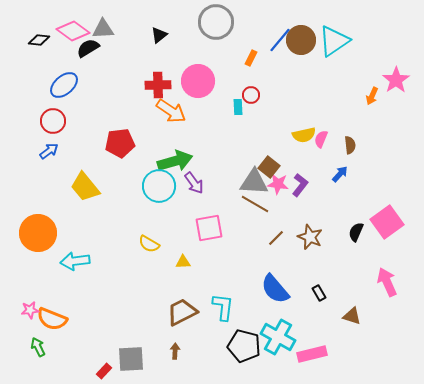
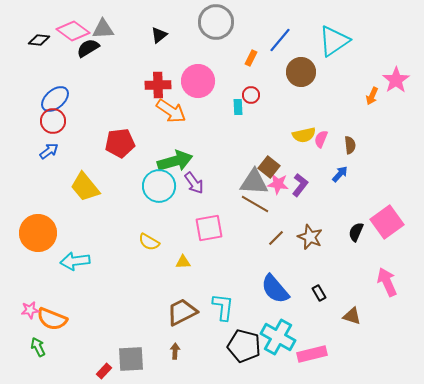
brown circle at (301, 40): moved 32 px down
blue ellipse at (64, 85): moved 9 px left, 14 px down
yellow semicircle at (149, 244): moved 2 px up
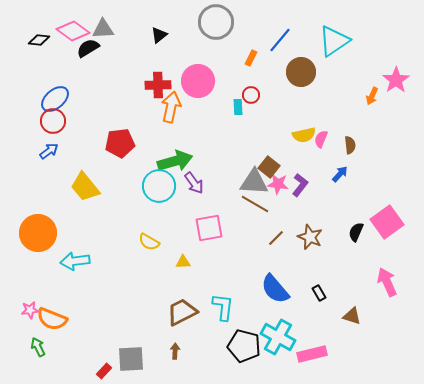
orange arrow at (171, 111): moved 4 px up; rotated 112 degrees counterclockwise
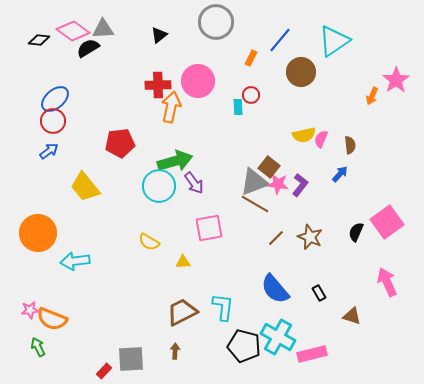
gray triangle at (254, 182): rotated 24 degrees counterclockwise
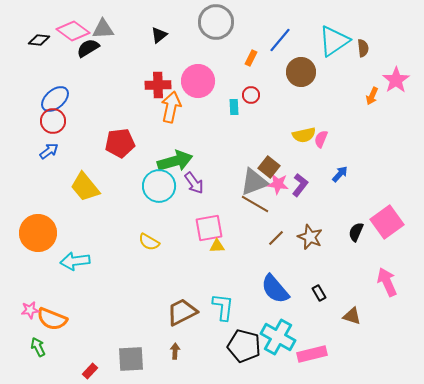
cyan rectangle at (238, 107): moved 4 px left
brown semicircle at (350, 145): moved 13 px right, 97 px up
yellow triangle at (183, 262): moved 34 px right, 16 px up
red rectangle at (104, 371): moved 14 px left
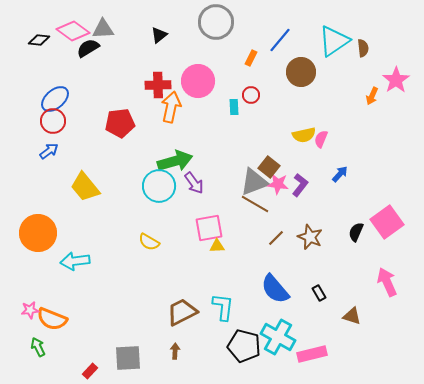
red pentagon at (120, 143): moved 20 px up
gray square at (131, 359): moved 3 px left, 1 px up
